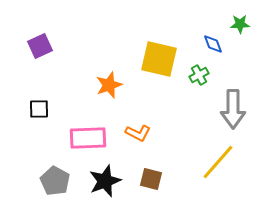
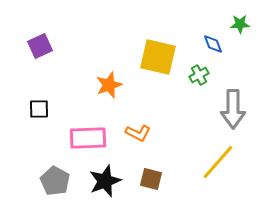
yellow square: moved 1 px left, 2 px up
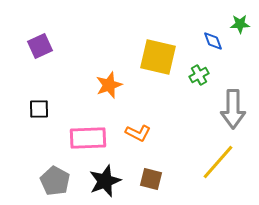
blue diamond: moved 3 px up
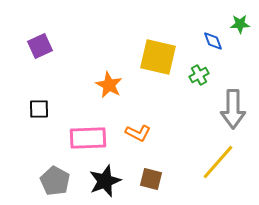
orange star: rotated 24 degrees counterclockwise
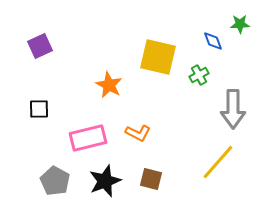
pink rectangle: rotated 12 degrees counterclockwise
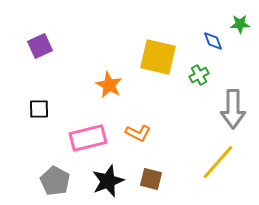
black star: moved 3 px right
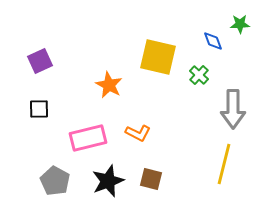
purple square: moved 15 px down
green cross: rotated 18 degrees counterclockwise
yellow line: moved 6 px right, 2 px down; rotated 27 degrees counterclockwise
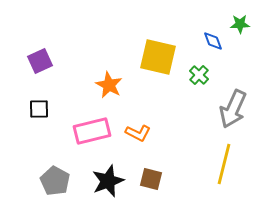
gray arrow: rotated 24 degrees clockwise
pink rectangle: moved 4 px right, 7 px up
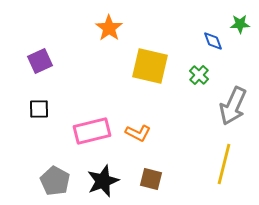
yellow square: moved 8 px left, 9 px down
orange star: moved 57 px up; rotated 8 degrees clockwise
gray arrow: moved 3 px up
black star: moved 5 px left
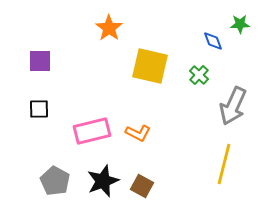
purple square: rotated 25 degrees clockwise
brown square: moved 9 px left, 7 px down; rotated 15 degrees clockwise
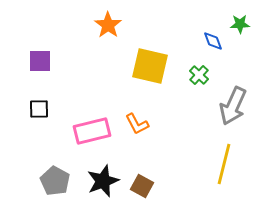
orange star: moved 1 px left, 3 px up
orange L-shape: moved 1 px left, 9 px up; rotated 35 degrees clockwise
